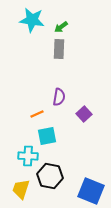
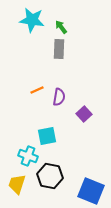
green arrow: rotated 88 degrees clockwise
orange line: moved 24 px up
cyan cross: rotated 18 degrees clockwise
yellow trapezoid: moved 4 px left, 5 px up
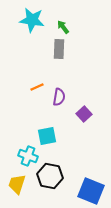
green arrow: moved 2 px right
orange line: moved 3 px up
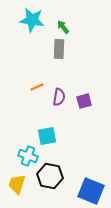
purple square: moved 13 px up; rotated 28 degrees clockwise
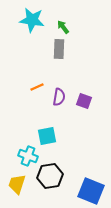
purple square: rotated 35 degrees clockwise
black hexagon: rotated 20 degrees counterclockwise
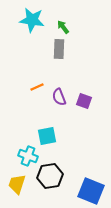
purple semicircle: rotated 150 degrees clockwise
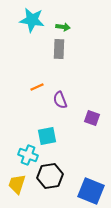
green arrow: rotated 136 degrees clockwise
purple semicircle: moved 1 px right, 3 px down
purple square: moved 8 px right, 17 px down
cyan cross: moved 1 px up
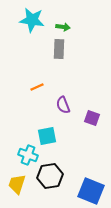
purple semicircle: moved 3 px right, 5 px down
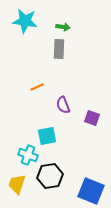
cyan star: moved 7 px left, 1 px down
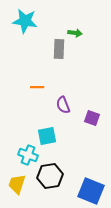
green arrow: moved 12 px right, 6 px down
orange line: rotated 24 degrees clockwise
